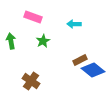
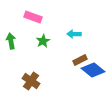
cyan arrow: moved 10 px down
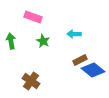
green star: rotated 16 degrees counterclockwise
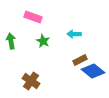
blue diamond: moved 1 px down
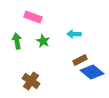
green arrow: moved 6 px right
blue diamond: moved 1 px left, 1 px down
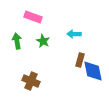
brown rectangle: rotated 48 degrees counterclockwise
blue diamond: moved 1 px right, 1 px up; rotated 40 degrees clockwise
brown cross: rotated 12 degrees counterclockwise
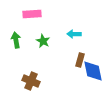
pink rectangle: moved 1 px left, 3 px up; rotated 24 degrees counterclockwise
green arrow: moved 1 px left, 1 px up
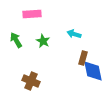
cyan arrow: rotated 16 degrees clockwise
green arrow: rotated 21 degrees counterclockwise
brown rectangle: moved 3 px right, 2 px up
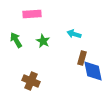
brown rectangle: moved 1 px left
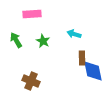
brown rectangle: rotated 16 degrees counterclockwise
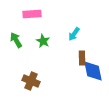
cyan arrow: rotated 72 degrees counterclockwise
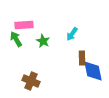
pink rectangle: moved 8 px left, 11 px down
cyan arrow: moved 2 px left
green arrow: moved 1 px up
